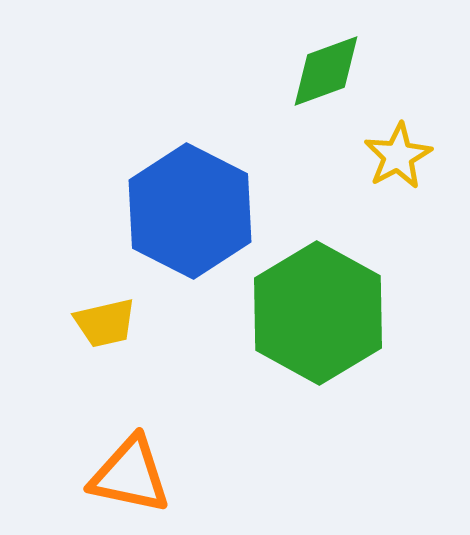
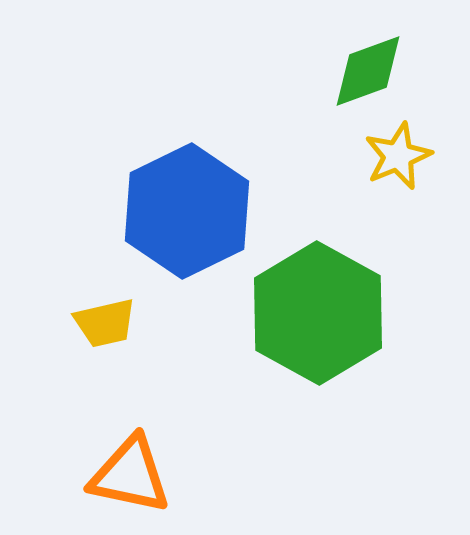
green diamond: moved 42 px right
yellow star: rotated 6 degrees clockwise
blue hexagon: moved 3 px left; rotated 7 degrees clockwise
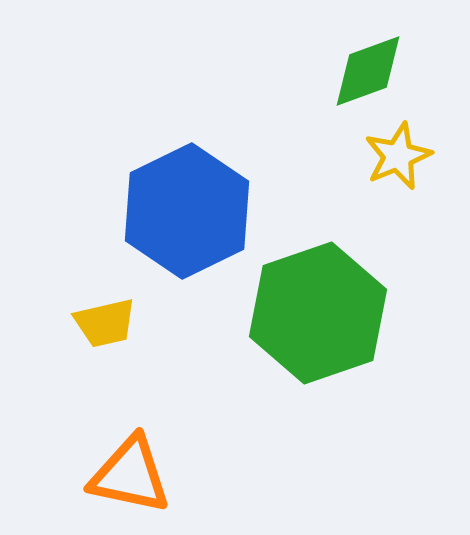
green hexagon: rotated 12 degrees clockwise
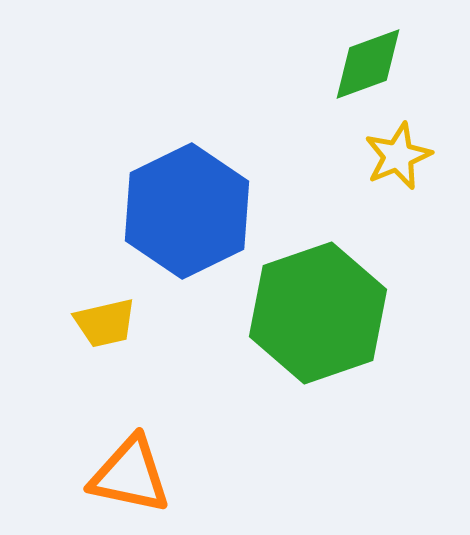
green diamond: moved 7 px up
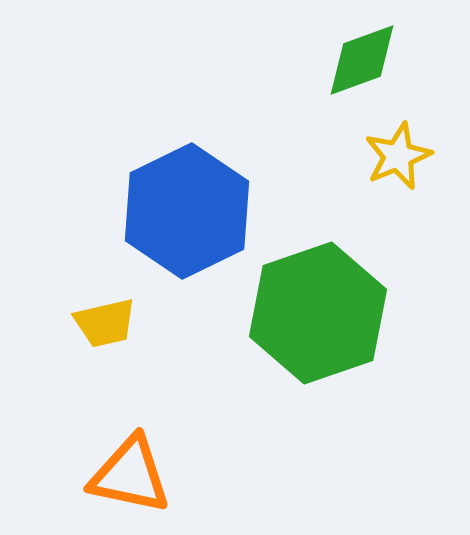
green diamond: moved 6 px left, 4 px up
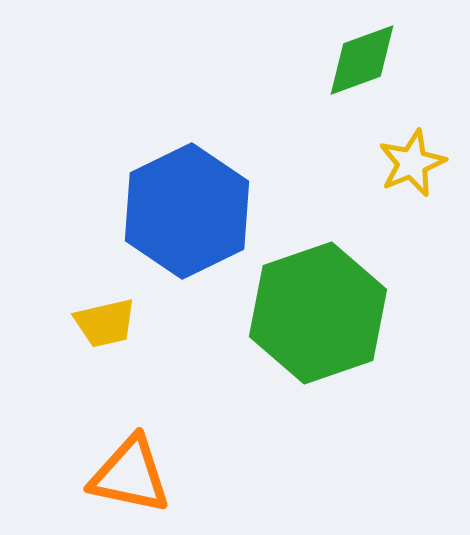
yellow star: moved 14 px right, 7 px down
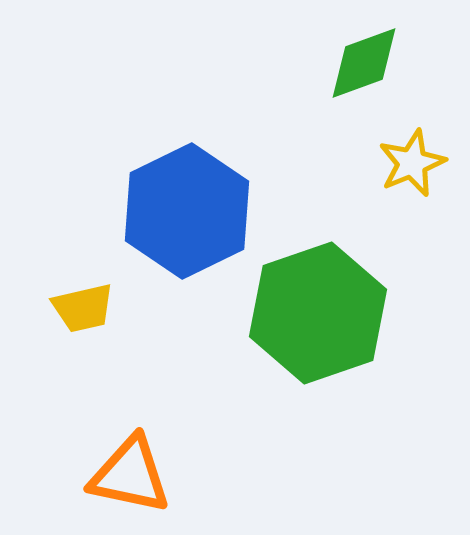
green diamond: moved 2 px right, 3 px down
yellow trapezoid: moved 22 px left, 15 px up
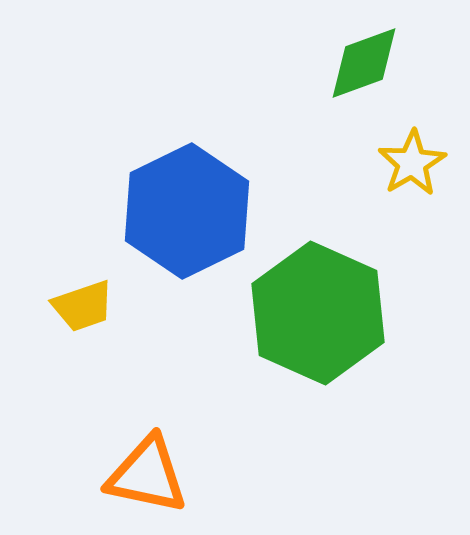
yellow star: rotated 8 degrees counterclockwise
yellow trapezoid: moved 2 px up; rotated 6 degrees counterclockwise
green hexagon: rotated 17 degrees counterclockwise
orange triangle: moved 17 px right
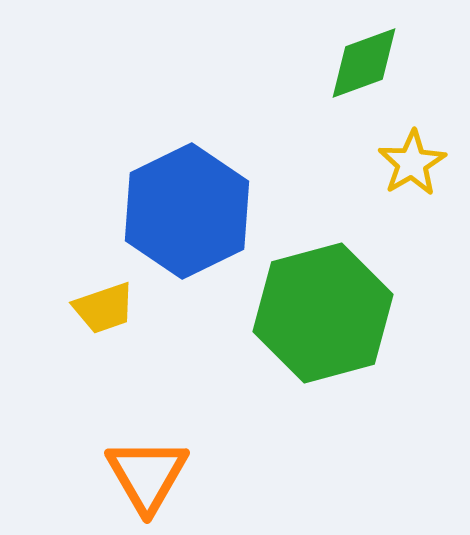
yellow trapezoid: moved 21 px right, 2 px down
green hexagon: moved 5 px right; rotated 21 degrees clockwise
orange triangle: rotated 48 degrees clockwise
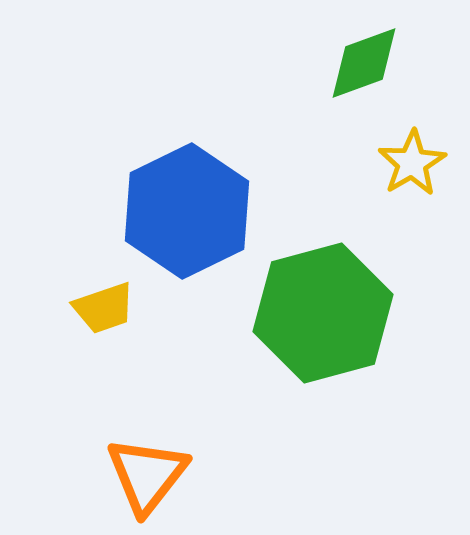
orange triangle: rotated 8 degrees clockwise
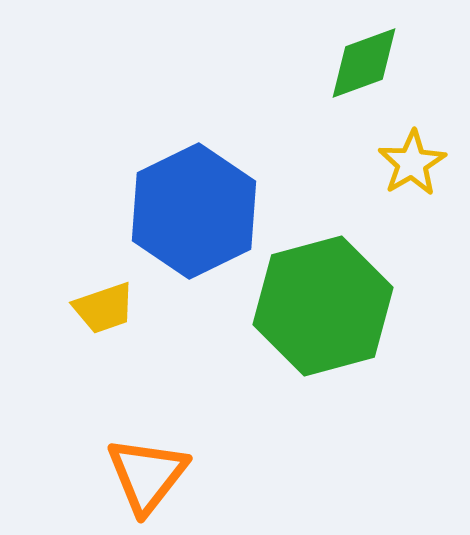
blue hexagon: moved 7 px right
green hexagon: moved 7 px up
